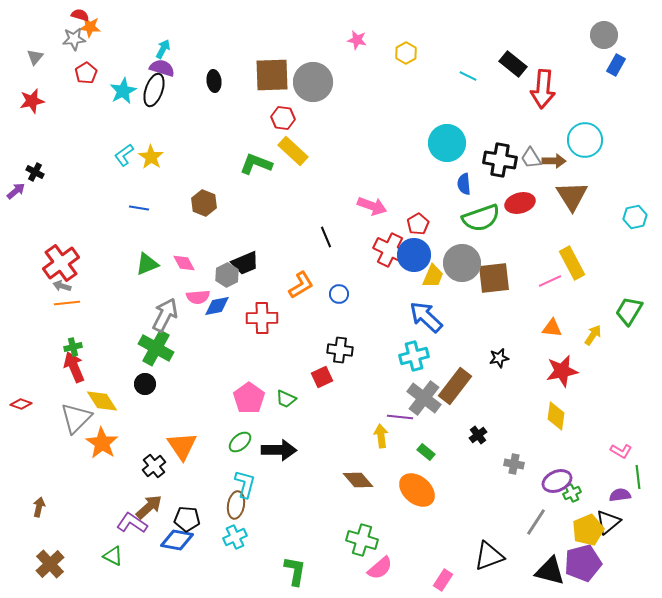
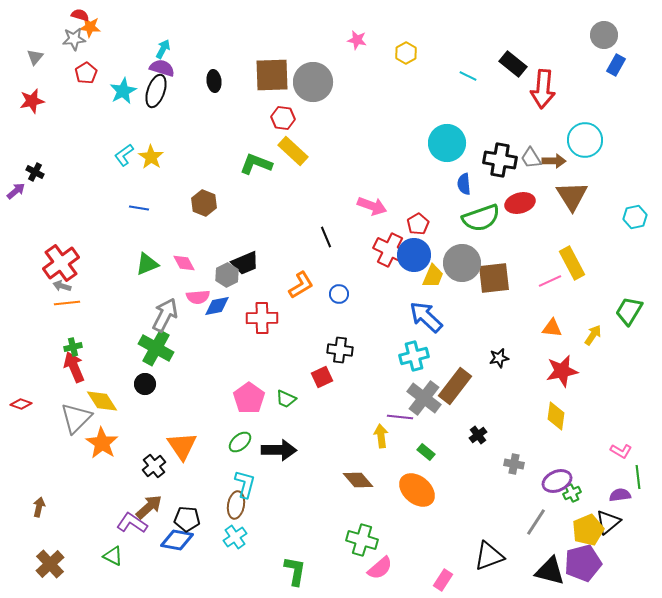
black ellipse at (154, 90): moved 2 px right, 1 px down
cyan cross at (235, 537): rotated 10 degrees counterclockwise
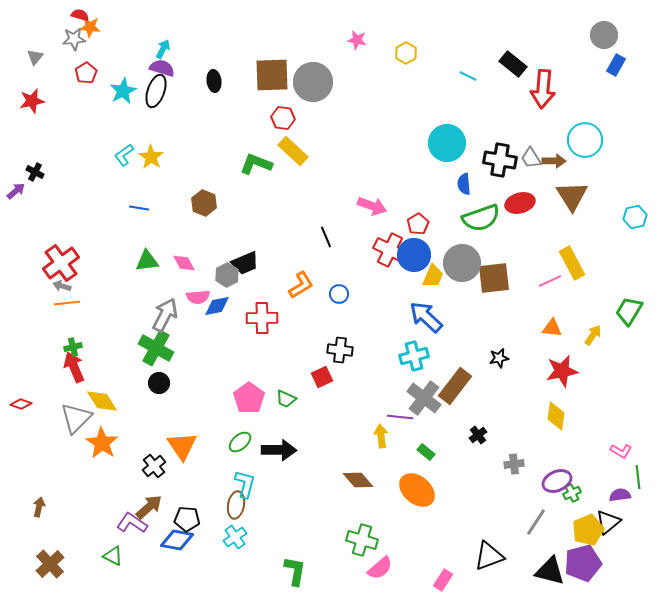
green triangle at (147, 264): moved 3 px up; rotated 15 degrees clockwise
black circle at (145, 384): moved 14 px right, 1 px up
gray cross at (514, 464): rotated 18 degrees counterclockwise
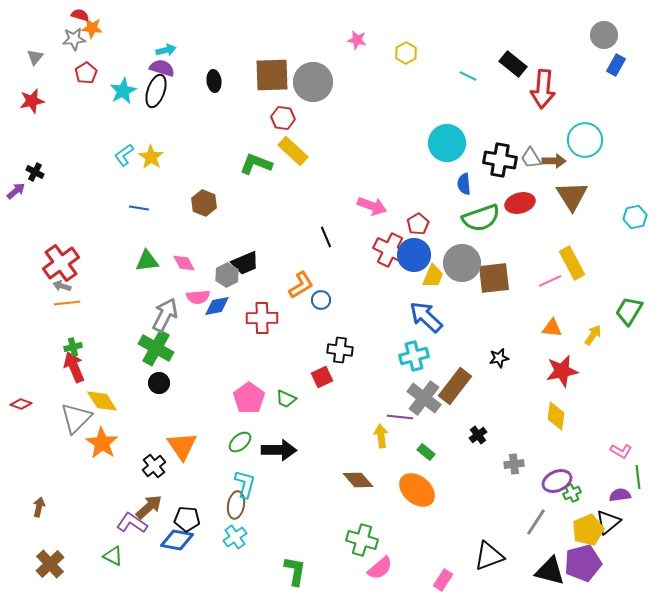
orange star at (90, 27): moved 2 px right, 1 px down
cyan arrow at (163, 49): moved 3 px right, 1 px down; rotated 48 degrees clockwise
blue circle at (339, 294): moved 18 px left, 6 px down
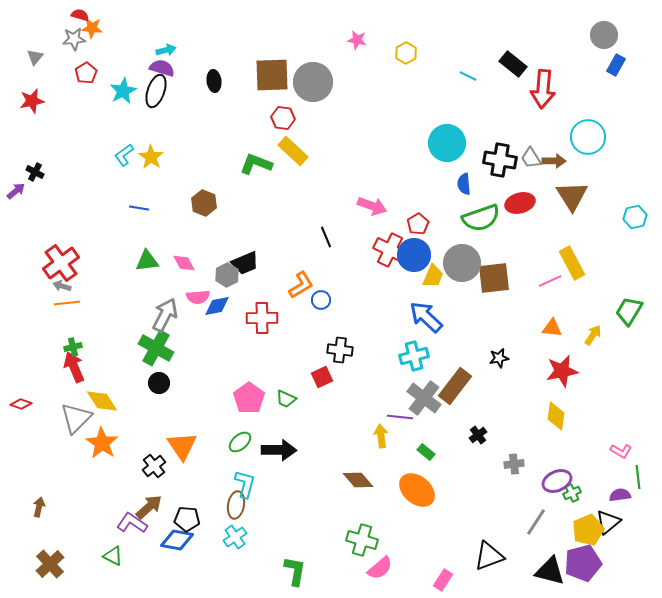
cyan circle at (585, 140): moved 3 px right, 3 px up
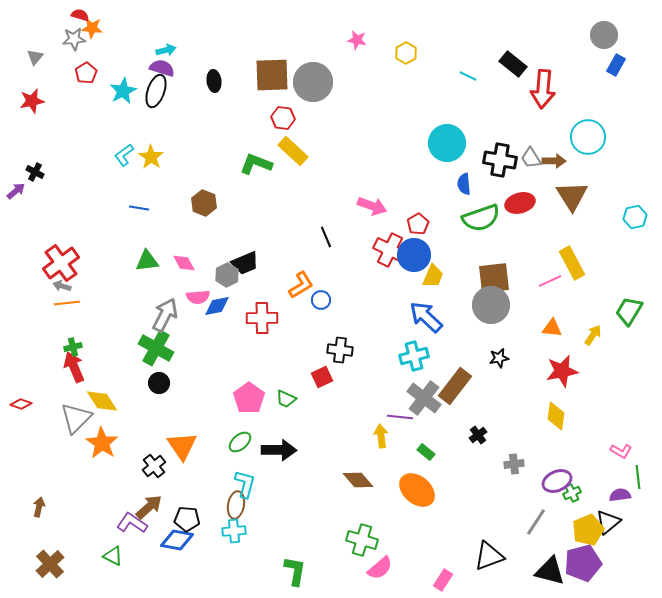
gray circle at (462, 263): moved 29 px right, 42 px down
cyan cross at (235, 537): moved 1 px left, 6 px up; rotated 30 degrees clockwise
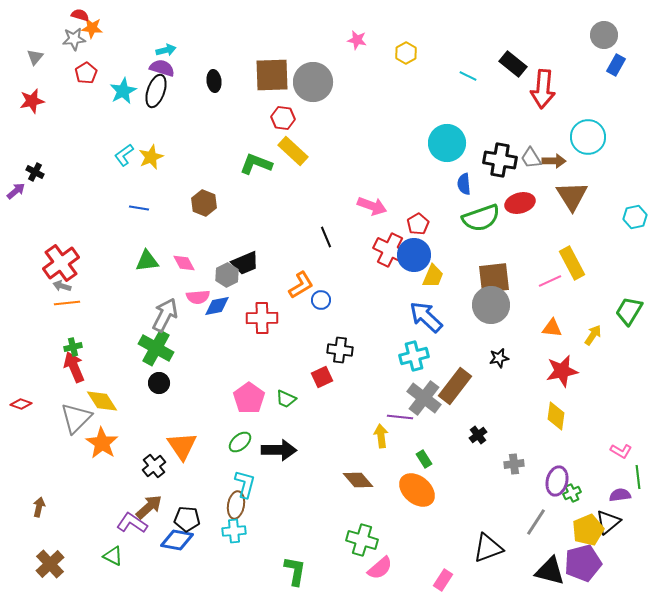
yellow star at (151, 157): rotated 15 degrees clockwise
green rectangle at (426, 452): moved 2 px left, 7 px down; rotated 18 degrees clockwise
purple ellipse at (557, 481): rotated 52 degrees counterclockwise
black triangle at (489, 556): moved 1 px left, 8 px up
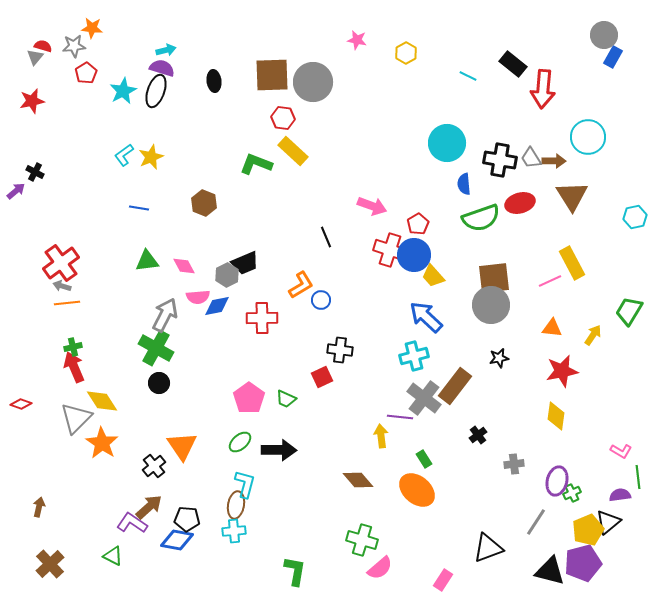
red semicircle at (80, 15): moved 37 px left, 31 px down
gray star at (74, 39): moved 7 px down
blue rectangle at (616, 65): moved 3 px left, 8 px up
red cross at (390, 250): rotated 8 degrees counterclockwise
pink diamond at (184, 263): moved 3 px down
yellow trapezoid at (433, 276): rotated 115 degrees clockwise
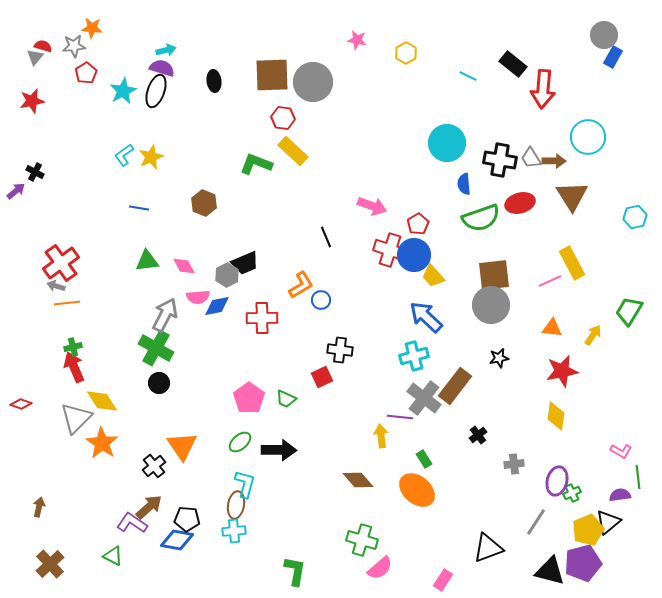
brown square at (494, 278): moved 3 px up
gray arrow at (62, 286): moved 6 px left
